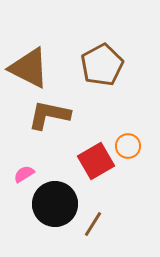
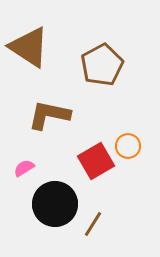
brown triangle: moved 21 px up; rotated 6 degrees clockwise
pink semicircle: moved 6 px up
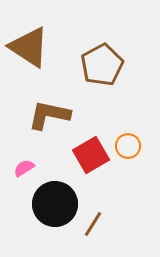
red square: moved 5 px left, 6 px up
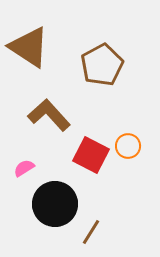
brown L-shape: rotated 36 degrees clockwise
red square: rotated 33 degrees counterclockwise
brown line: moved 2 px left, 8 px down
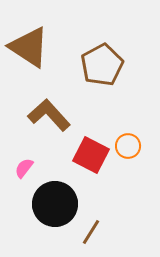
pink semicircle: rotated 20 degrees counterclockwise
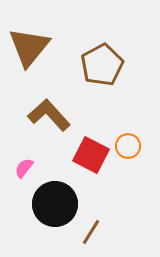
brown triangle: rotated 36 degrees clockwise
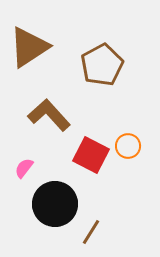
brown triangle: rotated 18 degrees clockwise
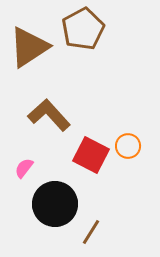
brown pentagon: moved 19 px left, 36 px up
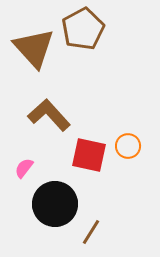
brown triangle: moved 5 px right, 1 px down; rotated 39 degrees counterclockwise
red square: moved 2 px left; rotated 15 degrees counterclockwise
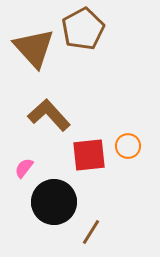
red square: rotated 18 degrees counterclockwise
black circle: moved 1 px left, 2 px up
